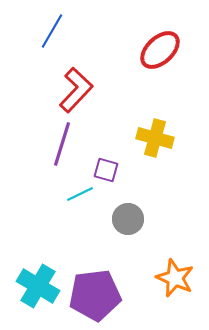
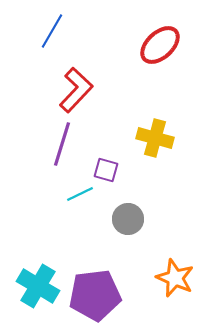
red ellipse: moved 5 px up
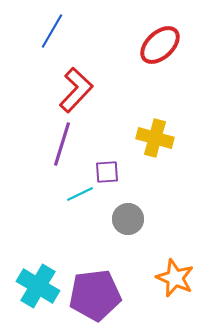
purple square: moved 1 px right, 2 px down; rotated 20 degrees counterclockwise
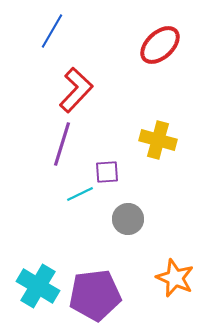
yellow cross: moved 3 px right, 2 px down
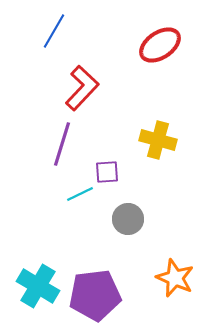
blue line: moved 2 px right
red ellipse: rotated 9 degrees clockwise
red L-shape: moved 6 px right, 2 px up
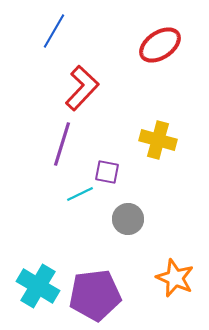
purple square: rotated 15 degrees clockwise
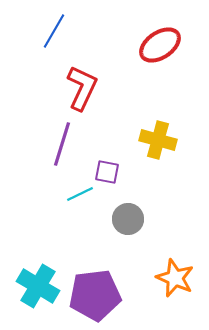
red L-shape: rotated 18 degrees counterclockwise
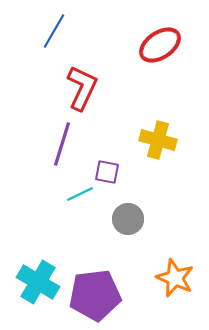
cyan cross: moved 4 px up
